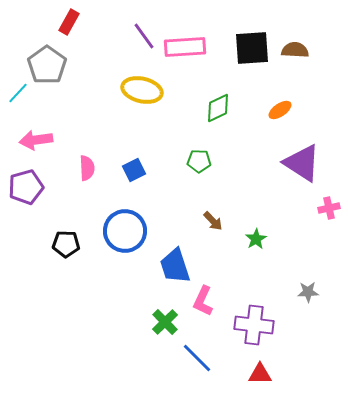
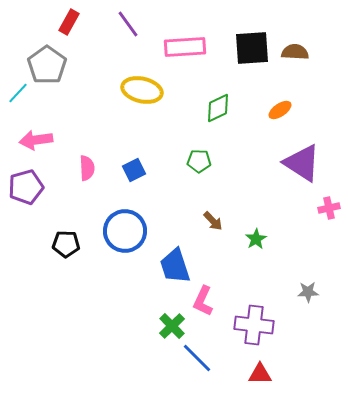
purple line: moved 16 px left, 12 px up
brown semicircle: moved 2 px down
green cross: moved 7 px right, 4 px down
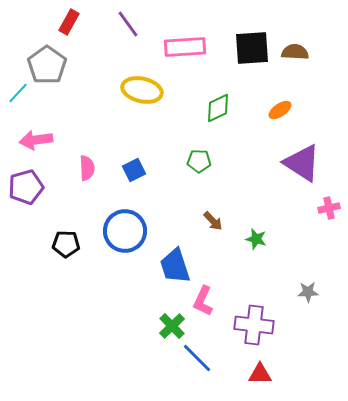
green star: rotated 25 degrees counterclockwise
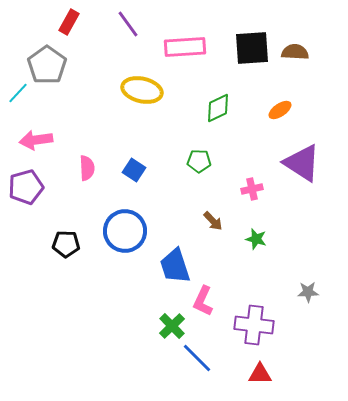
blue square: rotated 30 degrees counterclockwise
pink cross: moved 77 px left, 19 px up
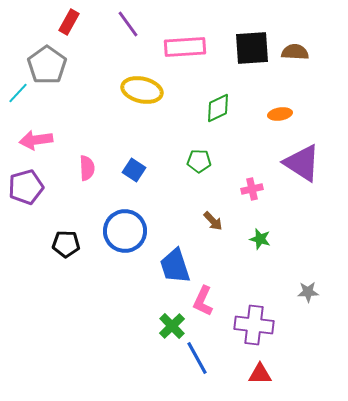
orange ellipse: moved 4 px down; rotated 25 degrees clockwise
green star: moved 4 px right
blue line: rotated 16 degrees clockwise
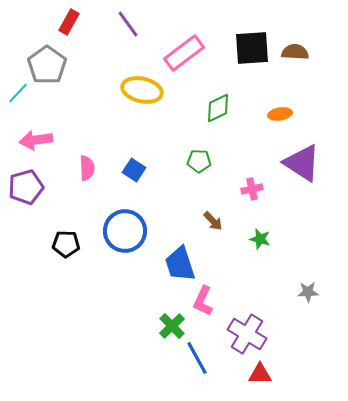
pink rectangle: moved 1 px left, 6 px down; rotated 33 degrees counterclockwise
blue trapezoid: moved 5 px right, 2 px up
purple cross: moved 7 px left, 9 px down; rotated 24 degrees clockwise
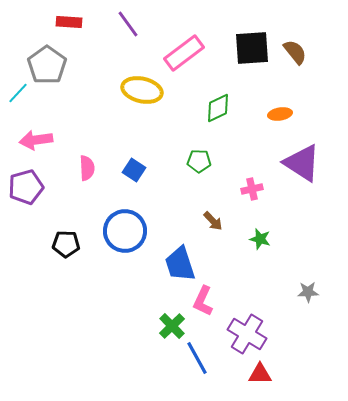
red rectangle: rotated 65 degrees clockwise
brown semicircle: rotated 48 degrees clockwise
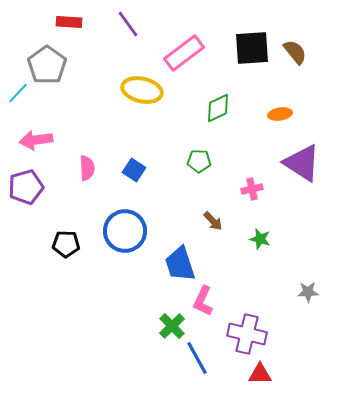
purple cross: rotated 18 degrees counterclockwise
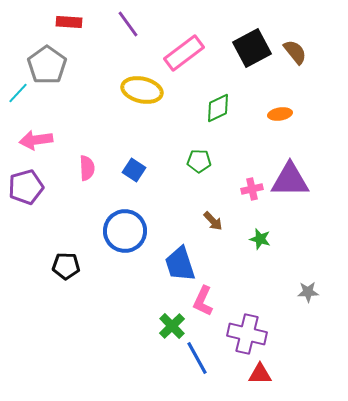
black square: rotated 24 degrees counterclockwise
purple triangle: moved 12 px left, 17 px down; rotated 33 degrees counterclockwise
black pentagon: moved 22 px down
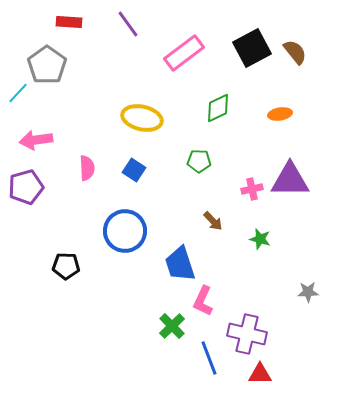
yellow ellipse: moved 28 px down
blue line: moved 12 px right; rotated 8 degrees clockwise
